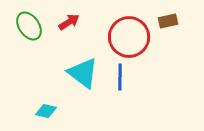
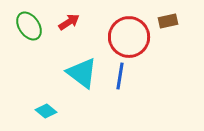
cyan triangle: moved 1 px left
blue line: moved 1 px up; rotated 8 degrees clockwise
cyan diamond: rotated 25 degrees clockwise
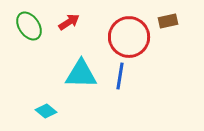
cyan triangle: moved 1 px left, 1 px down; rotated 36 degrees counterclockwise
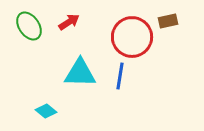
red circle: moved 3 px right
cyan triangle: moved 1 px left, 1 px up
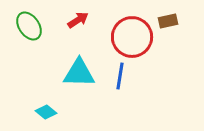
red arrow: moved 9 px right, 2 px up
cyan triangle: moved 1 px left
cyan diamond: moved 1 px down
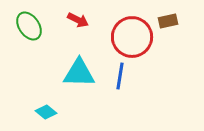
red arrow: rotated 60 degrees clockwise
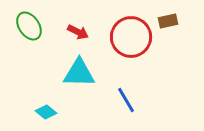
red arrow: moved 12 px down
red circle: moved 1 px left
blue line: moved 6 px right, 24 px down; rotated 40 degrees counterclockwise
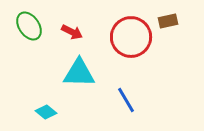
red arrow: moved 6 px left
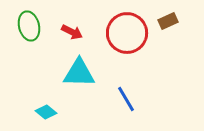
brown rectangle: rotated 12 degrees counterclockwise
green ellipse: rotated 20 degrees clockwise
red circle: moved 4 px left, 4 px up
blue line: moved 1 px up
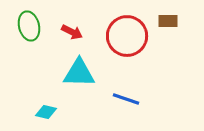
brown rectangle: rotated 24 degrees clockwise
red circle: moved 3 px down
blue line: rotated 40 degrees counterclockwise
cyan diamond: rotated 25 degrees counterclockwise
